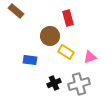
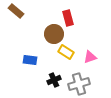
brown circle: moved 4 px right, 2 px up
black cross: moved 3 px up
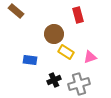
red rectangle: moved 10 px right, 3 px up
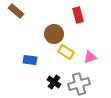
black cross: moved 2 px down; rotated 32 degrees counterclockwise
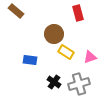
red rectangle: moved 2 px up
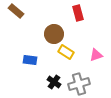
pink triangle: moved 6 px right, 2 px up
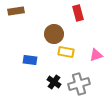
brown rectangle: rotated 49 degrees counterclockwise
yellow rectangle: rotated 21 degrees counterclockwise
